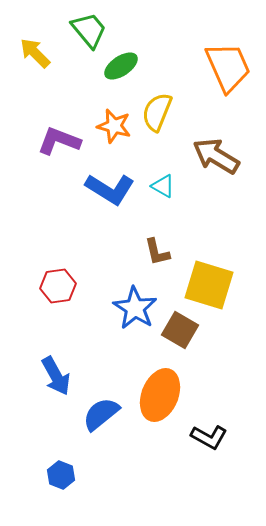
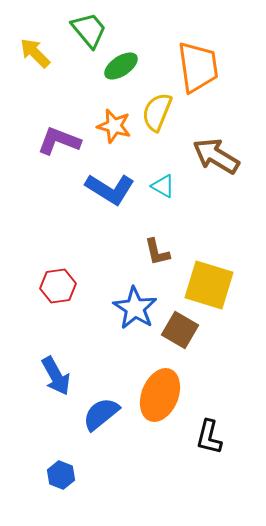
orange trapezoid: moved 30 px left; rotated 16 degrees clockwise
black L-shape: rotated 75 degrees clockwise
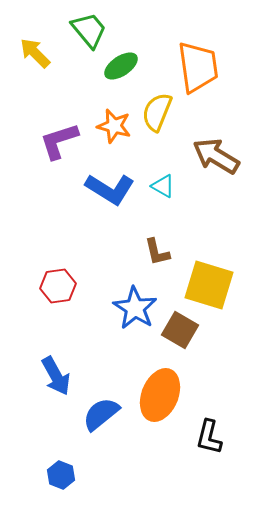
purple L-shape: rotated 39 degrees counterclockwise
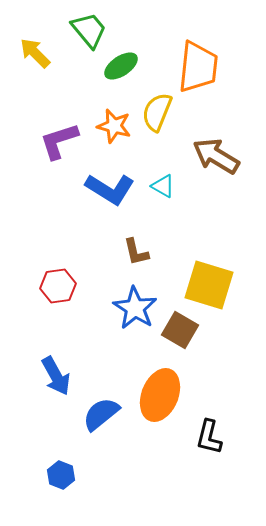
orange trapezoid: rotated 14 degrees clockwise
brown L-shape: moved 21 px left
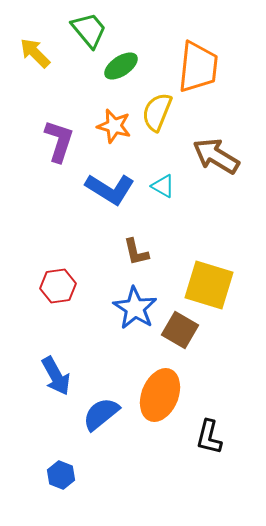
purple L-shape: rotated 126 degrees clockwise
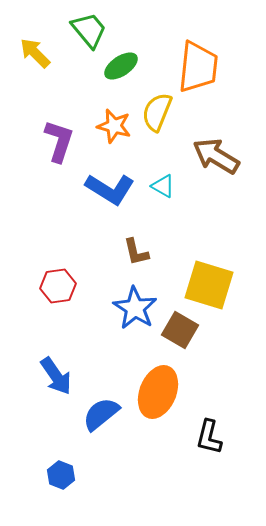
blue arrow: rotated 6 degrees counterclockwise
orange ellipse: moved 2 px left, 3 px up
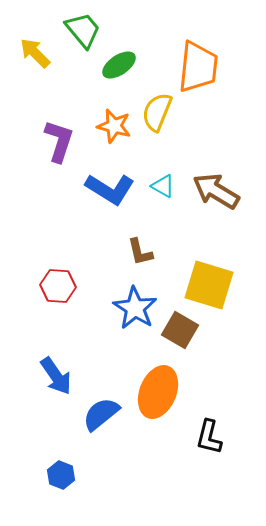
green trapezoid: moved 6 px left
green ellipse: moved 2 px left, 1 px up
brown arrow: moved 35 px down
brown L-shape: moved 4 px right
red hexagon: rotated 12 degrees clockwise
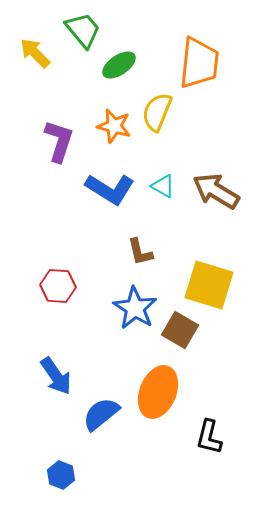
orange trapezoid: moved 1 px right, 4 px up
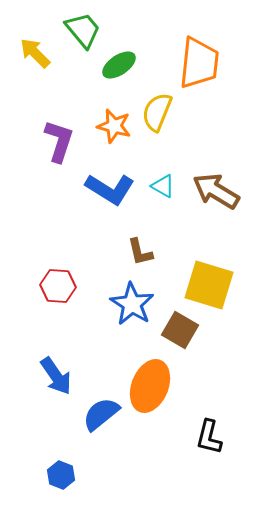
blue star: moved 3 px left, 4 px up
orange ellipse: moved 8 px left, 6 px up
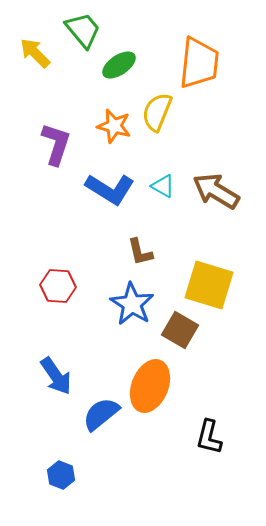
purple L-shape: moved 3 px left, 3 px down
